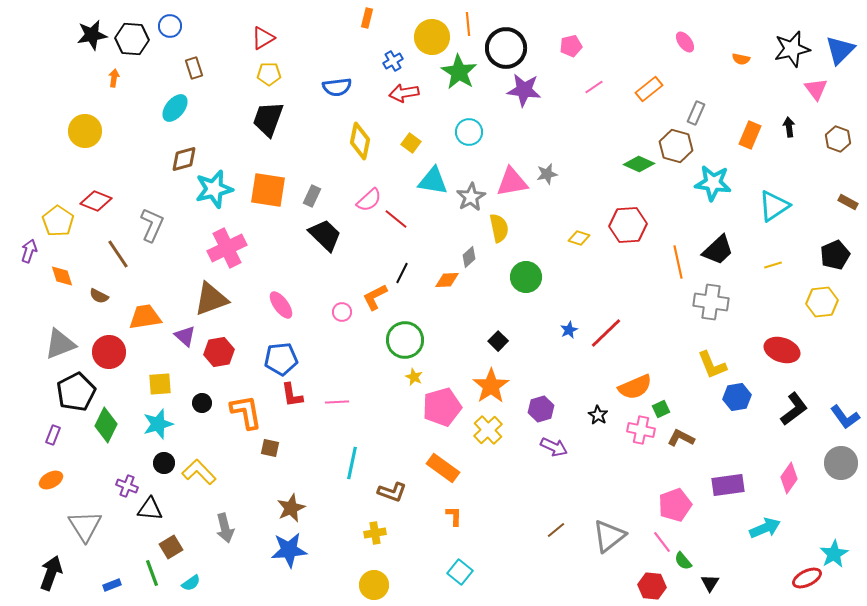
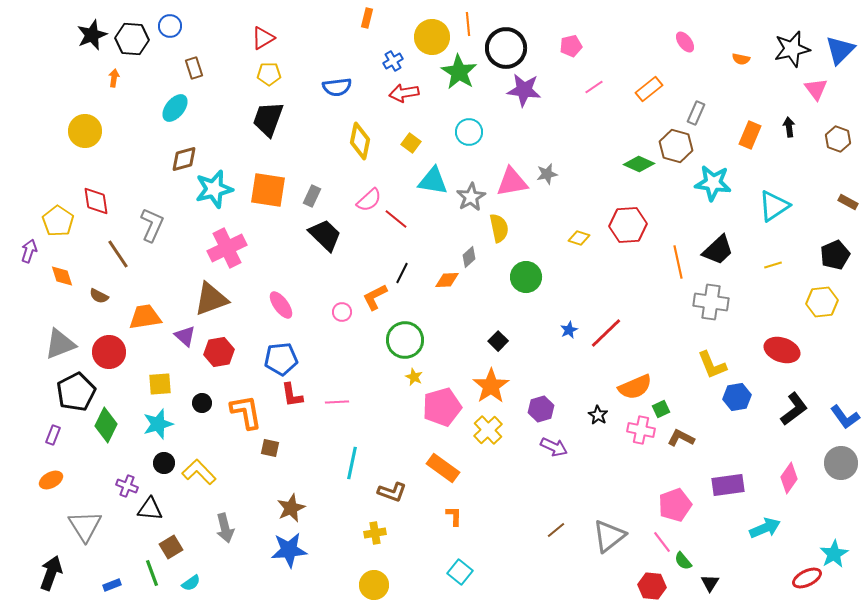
black star at (92, 35): rotated 12 degrees counterclockwise
red diamond at (96, 201): rotated 60 degrees clockwise
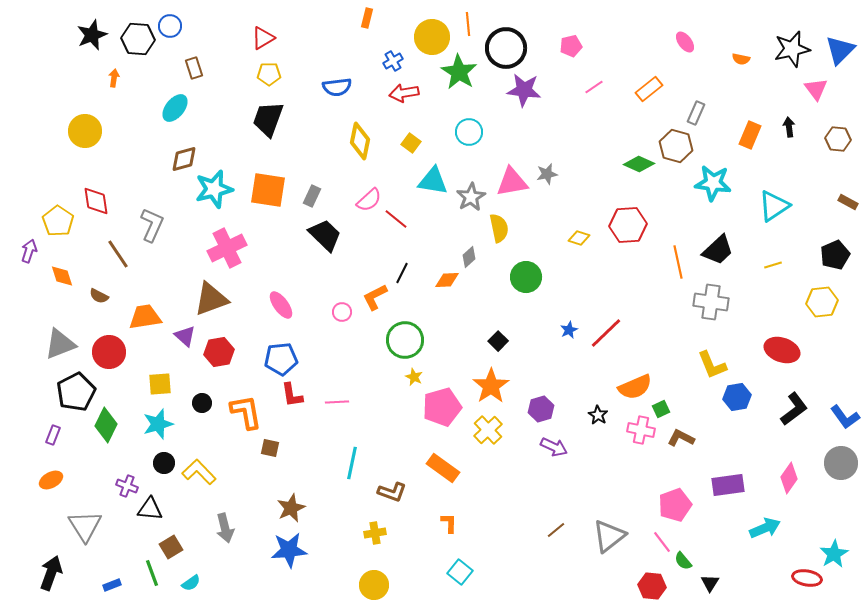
black hexagon at (132, 39): moved 6 px right
brown hexagon at (838, 139): rotated 15 degrees counterclockwise
orange L-shape at (454, 516): moved 5 px left, 7 px down
red ellipse at (807, 578): rotated 36 degrees clockwise
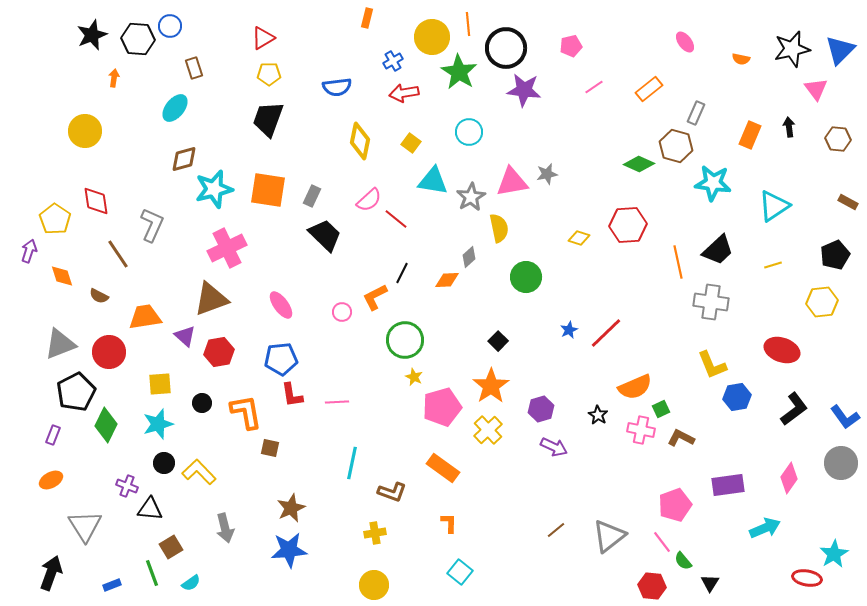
yellow pentagon at (58, 221): moved 3 px left, 2 px up
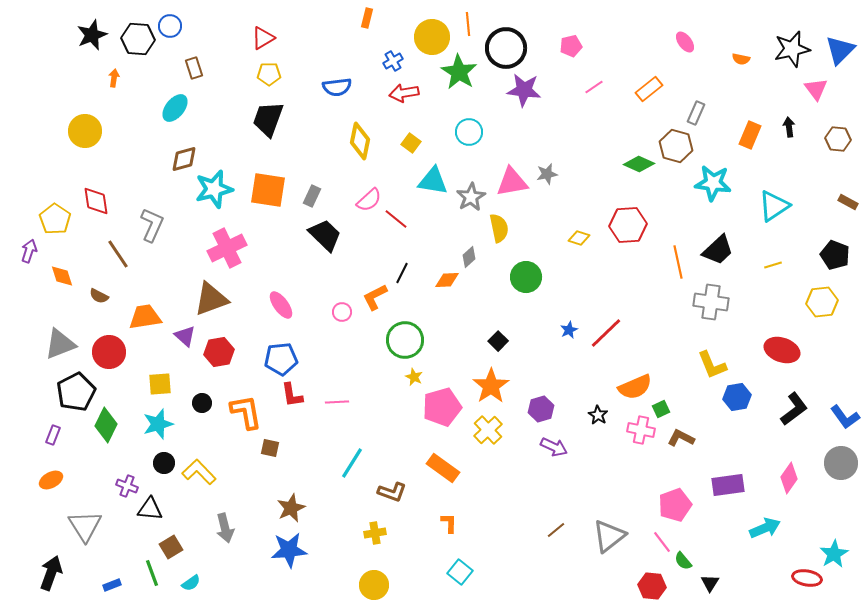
black pentagon at (835, 255): rotated 28 degrees counterclockwise
cyan line at (352, 463): rotated 20 degrees clockwise
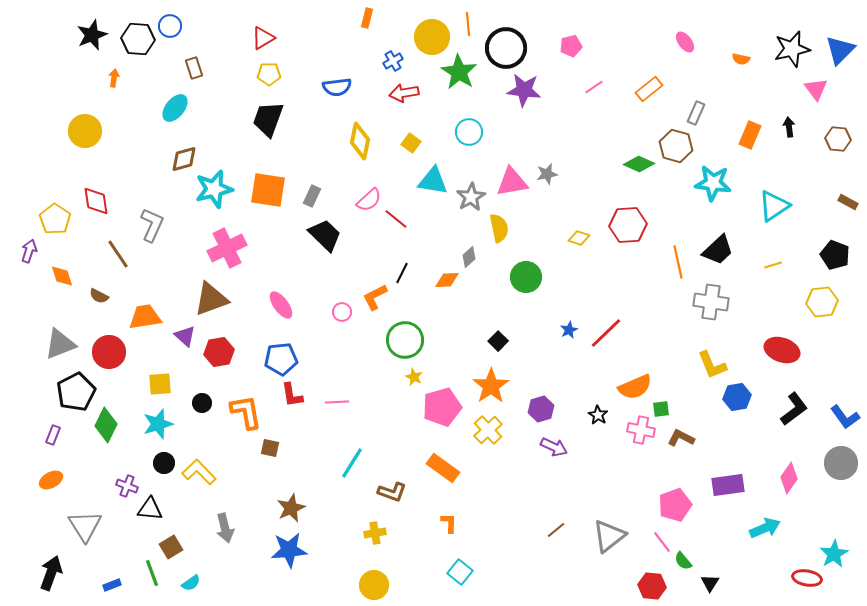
green square at (661, 409): rotated 18 degrees clockwise
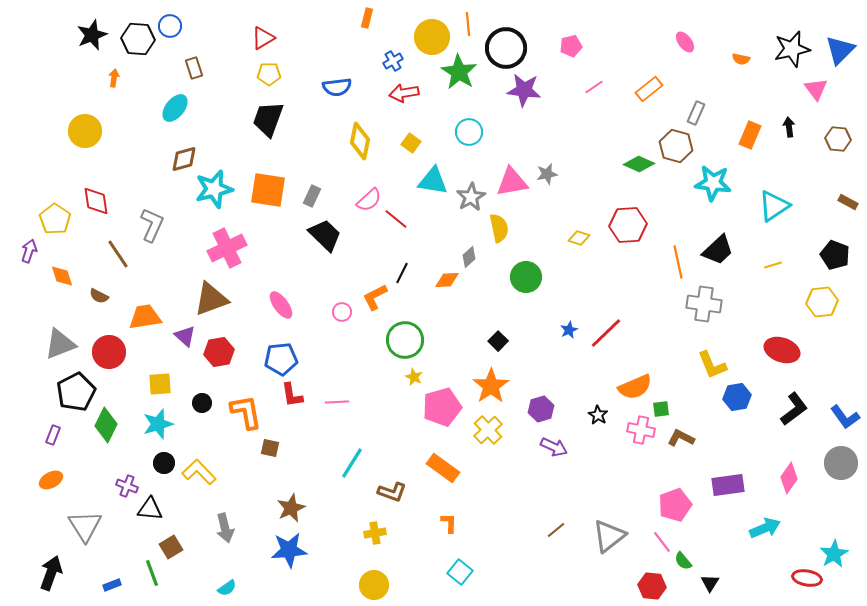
gray cross at (711, 302): moved 7 px left, 2 px down
cyan semicircle at (191, 583): moved 36 px right, 5 px down
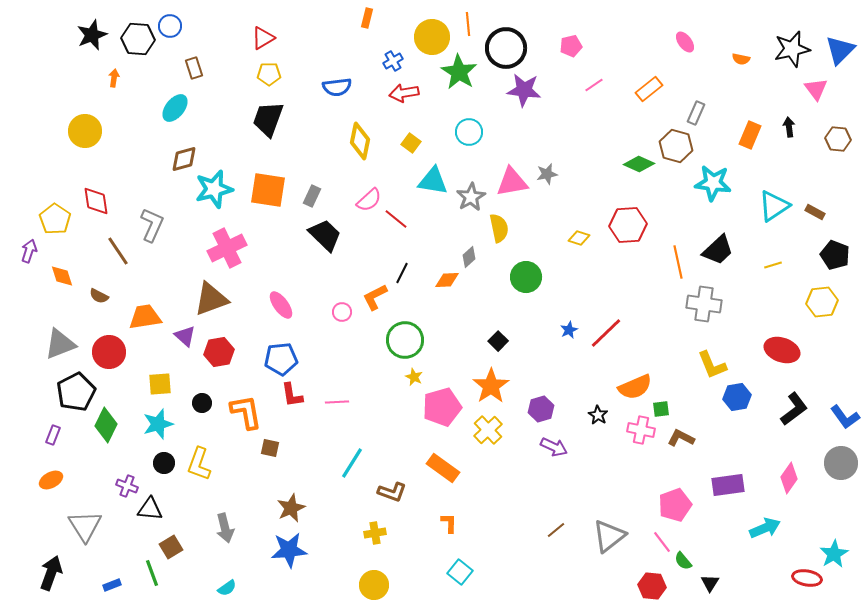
pink line at (594, 87): moved 2 px up
brown rectangle at (848, 202): moved 33 px left, 10 px down
brown line at (118, 254): moved 3 px up
yellow L-shape at (199, 472): moved 8 px up; rotated 116 degrees counterclockwise
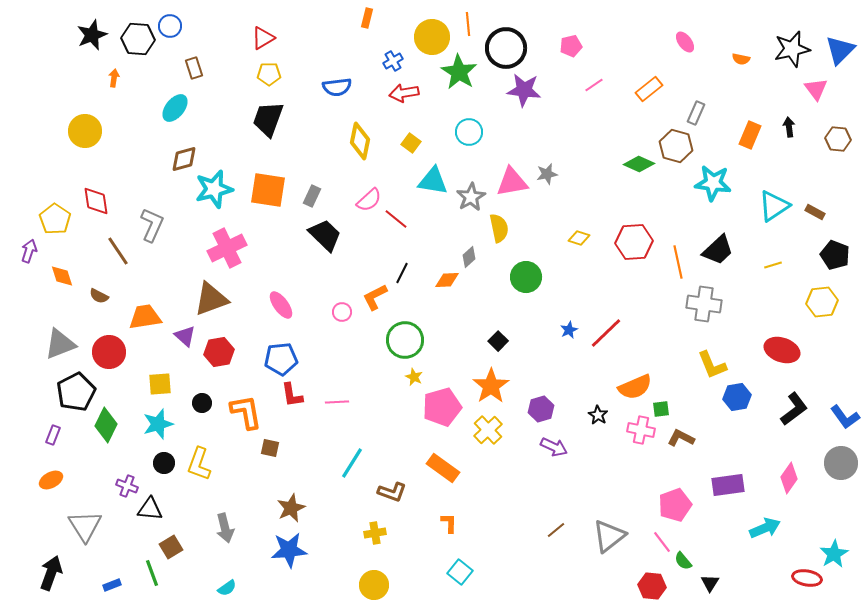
red hexagon at (628, 225): moved 6 px right, 17 px down
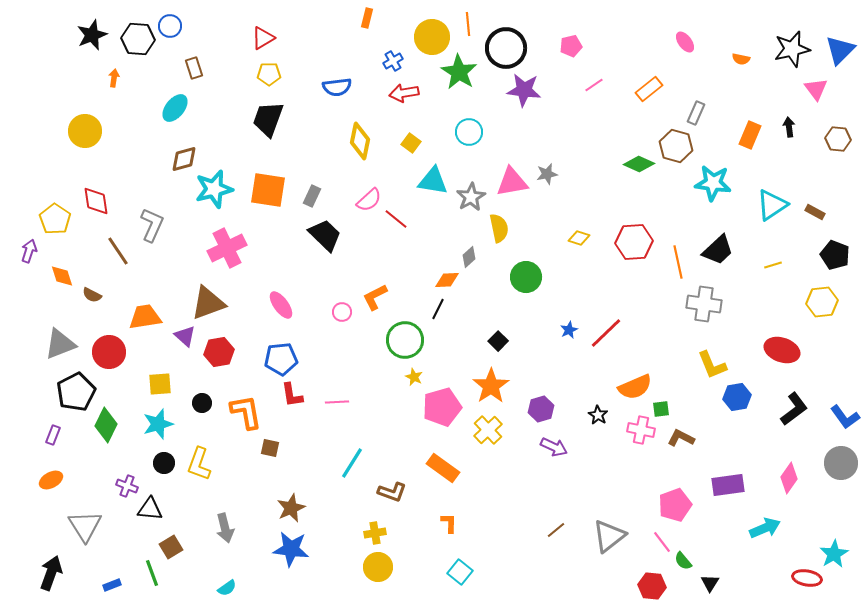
cyan triangle at (774, 206): moved 2 px left, 1 px up
black line at (402, 273): moved 36 px right, 36 px down
brown semicircle at (99, 296): moved 7 px left, 1 px up
brown triangle at (211, 299): moved 3 px left, 4 px down
blue star at (289, 550): moved 2 px right, 1 px up; rotated 12 degrees clockwise
yellow circle at (374, 585): moved 4 px right, 18 px up
